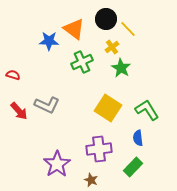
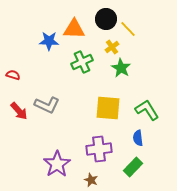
orange triangle: rotated 35 degrees counterclockwise
yellow square: rotated 28 degrees counterclockwise
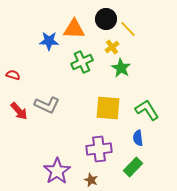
purple star: moved 7 px down
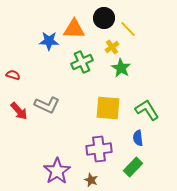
black circle: moved 2 px left, 1 px up
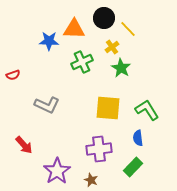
red semicircle: rotated 144 degrees clockwise
red arrow: moved 5 px right, 34 px down
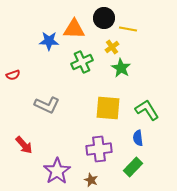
yellow line: rotated 36 degrees counterclockwise
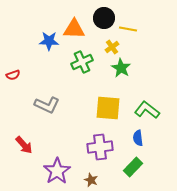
green L-shape: rotated 20 degrees counterclockwise
purple cross: moved 1 px right, 2 px up
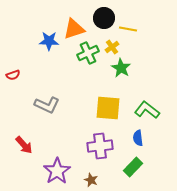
orange triangle: rotated 20 degrees counterclockwise
green cross: moved 6 px right, 9 px up
purple cross: moved 1 px up
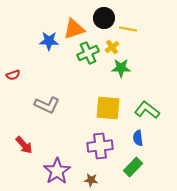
green star: rotated 30 degrees counterclockwise
brown star: rotated 16 degrees counterclockwise
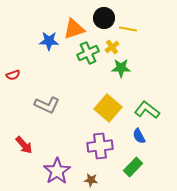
yellow square: rotated 36 degrees clockwise
blue semicircle: moved 1 px right, 2 px up; rotated 21 degrees counterclockwise
